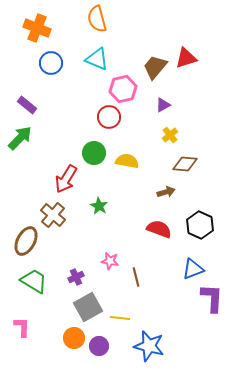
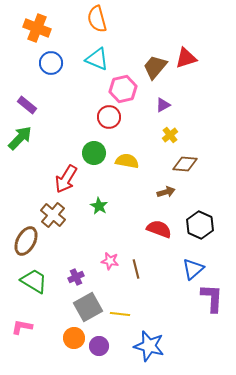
blue triangle: rotated 20 degrees counterclockwise
brown line: moved 8 px up
yellow line: moved 4 px up
pink L-shape: rotated 80 degrees counterclockwise
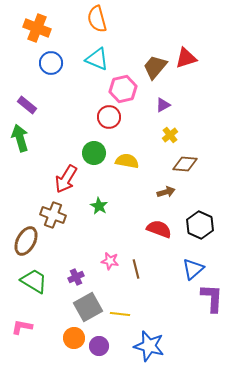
green arrow: rotated 60 degrees counterclockwise
brown cross: rotated 20 degrees counterclockwise
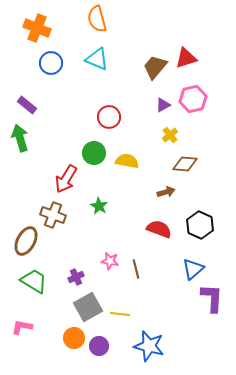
pink hexagon: moved 70 px right, 10 px down
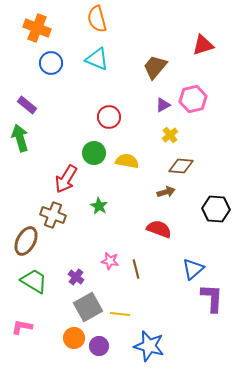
red triangle: moved 17 px right, 13 px up
brown diamond: moved 4 px left, 2 px down
black hexagon: moved 16 px right, 16 px up; rotated 20 degrees counterclockwise
purple cross: rotated 28 degrees counterclockwise
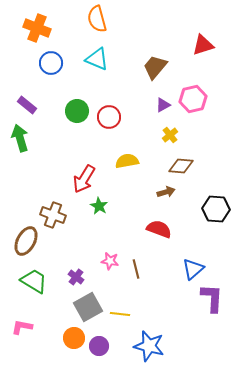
green circle: moved 17 px left, 42 px up
yellow semicircle: rotated 20 degrees counterclockwise
red arrow: moved 18 px right
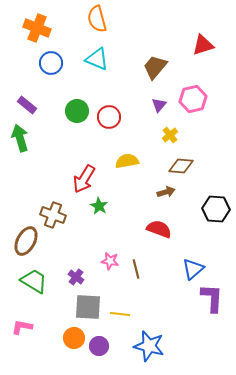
purple triangle: moved 4 px left; rotated 21 degrees counterclockwise
gray square: rotated 32 degrees clockwise
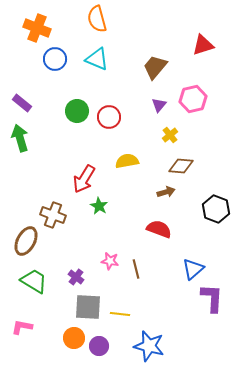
blue circle: moved 4 px right, 4 px up
purple rectangle: moved 5 px left, 2 px up
black hexagon: rotated 16 degrees clockwise
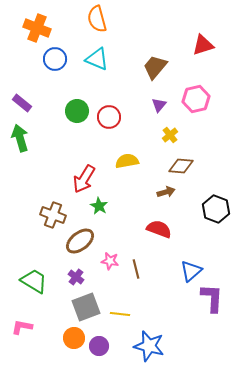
pink hexagon: moved 3 px right
brown ellipse: moved 54 px right; rotated 24 degrees clockwise
blue triangle: moved 2 px left, 2 px down
gray square: moved 2 px left; rotated 24 degrees counterclockwise
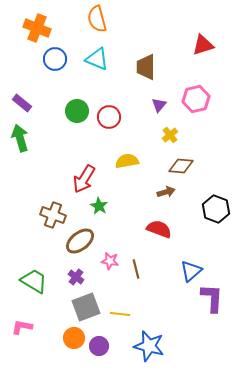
brown trapezoid: moved 9 px left; rotated 40 degrees counterclockwise
